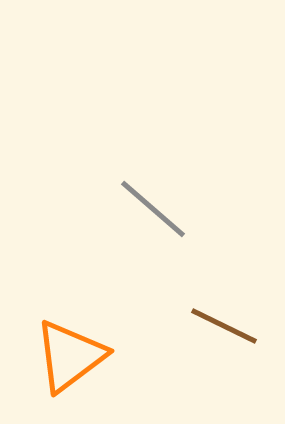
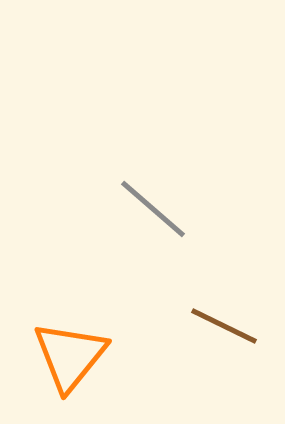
orange triangle: rotated 14 degrees counterclockwise
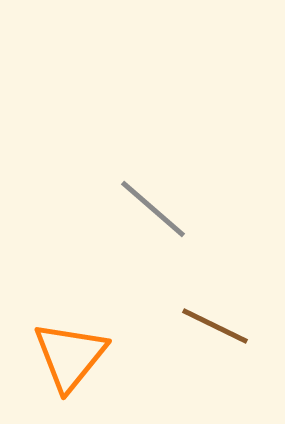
brown line: moved 9 px left
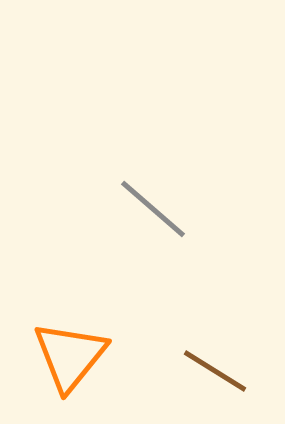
brown line: moved 45 px down; rotated 6 degrees clockwise
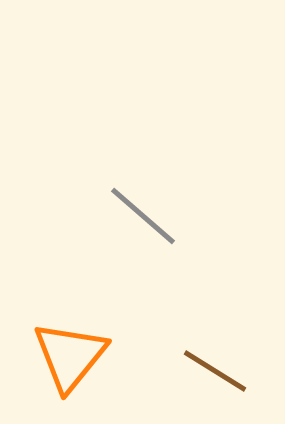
gray line: moved 10 px left, 7 px down
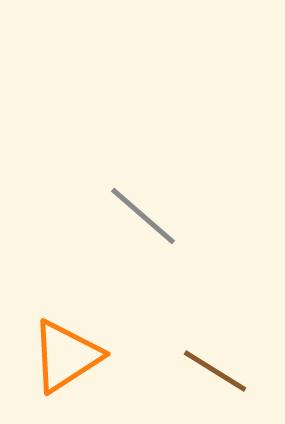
orange triangle: moved 4 px left; rotated 18 degrees clockwise
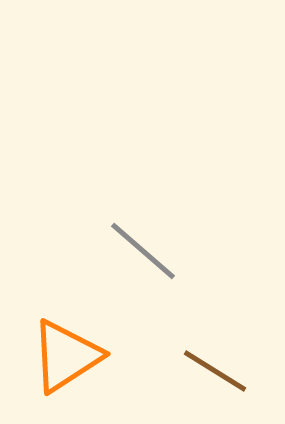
gray line: moved 35 px down
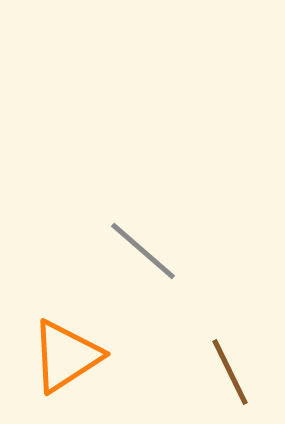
brown line: moved 15 px right, 1 px down; rotated 32 degrees clockwise
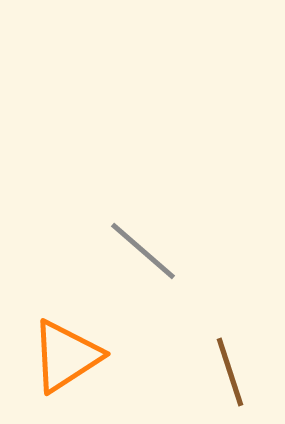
brown line: rotated 8 degrees clockwise
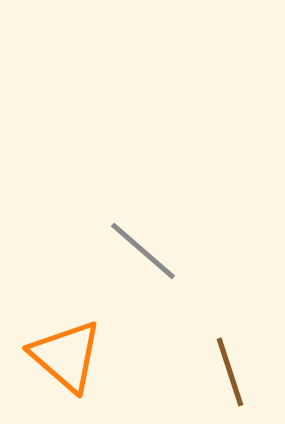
orange triangle: rotated 46 degrees counterclockwise
